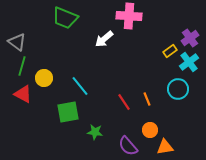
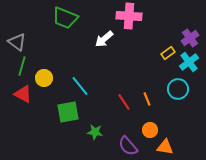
yellow rectangle: moved 2 px left, 2 px down
orange triangle: rotated 18 degrees clockwise
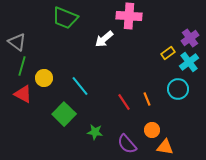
green square: moved 4 px left, 2 px down; rotated 35 degrees counterclockwise
orange circle: moved 2 px right
purple semicircle: moved 1 px left, 2 px up
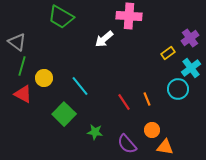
green trapezoid: moved 4 px left, 1 px up; rotated 8 degrees clockwise
cyan cross: moved 2 px right, 6 px down
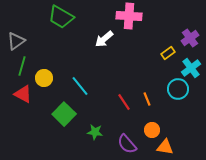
gray triangle: moved 1 px left, 1 px up; rotated 48 degrees clockwise
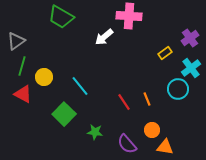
white arrow: moved 2 px up
yellow rectangle: moved 3 px left
yellow circle: moved 1 px up
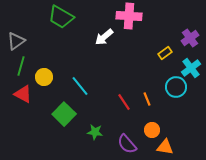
green line: moved 1 px left
cyan circle: moved 2 px left, 2 px up
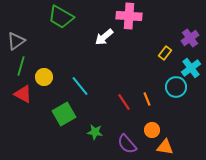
yellow rectangle: rotated 16 degrees counterclockwise
green square: rotated 15 degrees clockwise
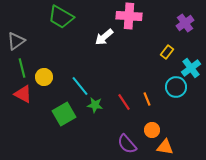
purple cross: moved 5 px left, 15 px up
yellow rectangle: moved 2 px right, 1 px up
green line: moved 1 px right, 2 px down; rotated 30 degrees counterclockwise
green star: moved 27 px up
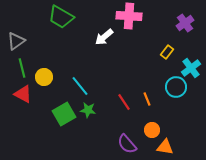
green star: moved 7 px left, 5 px down
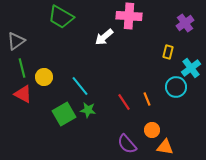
yellow rectangle: moved 1 px right; rotated 24 degrees counterclockwise
